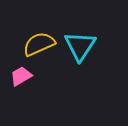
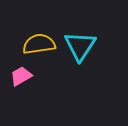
yellow semicircle: rotated 16 degrees clockwise
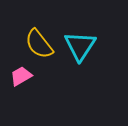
yellow semicircle: rotated 120 degrees counterclockwise
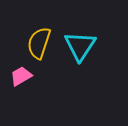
yellow semicircle: moved 1 px up; rotated 56 degrees clockwise
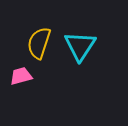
pink trapezoid: rotated 15 degrees clockwise
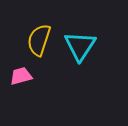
yellow semicircle: moved 3 px up
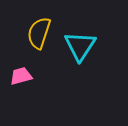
yellow semicircle: moved 7 px up
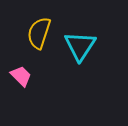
pink trapezoid: rotated 60 degrees clockwise
